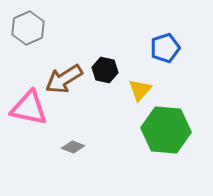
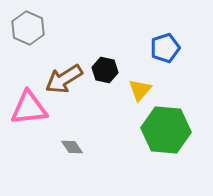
gray hexagon: rotated 12 degrees counterclockwise
pink triangle: rotated 18 degrees counterclockwise
gray diamond: moved 1 px left; rotated 35 degrees clockwise
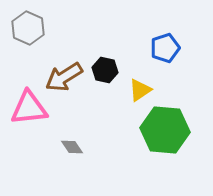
brown arrow: moved 2 px up
yellow triangle: rotated 15 degrees clockwise
green hexagon: moved 1 px left
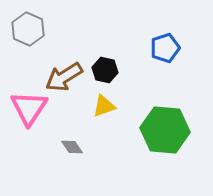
gray hexagon: moved 1 px down
yellow triangle: moved 36 px left, 16 px down; rotated 15 degrees clockwise
pink triangle: rotated 51 degrees counterclockwise
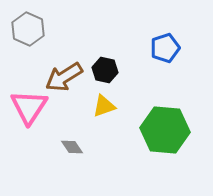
pink triangle: moved 1 px up
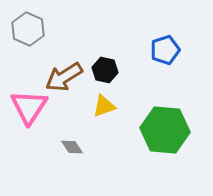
blue pentagon: moved 2 px down
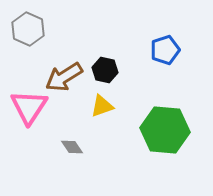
yellow triangle: moved 2 px left
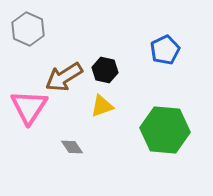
blue pentagon: rotated 8 degrees counterclockwise
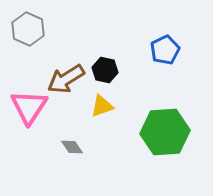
brown arrow: moved 2 px right, 2 px down
green hexagon: moved 2 px down; rotated 9 degrees counterclockwise
